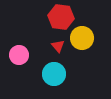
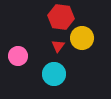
red triangle: rotated 16 degrees clockwise
pink circle: moved 1 px left, 1 px down
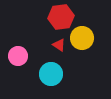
red hexagon: rotated 15 degrees counterclockwise
red triangle: moved 1 px right, 1 px up; rotated 32 degrees counterclockwise
cyan circle: moved 3 px left
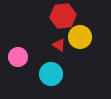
red hexagon: moved 2 px right, 1 px up
yellow circle: moved 2 px left, 1 px up
pink circle: moved 1 px down
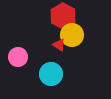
red hexagon: rotated 25 degrees counterclockwise
yellow circle: moved 8 px left, 2 px up
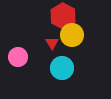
red triangle: moved 7 px left, 2 px up; rotated 24 degrees clockwise
cyan circle: moved 11 px right, 6 px up
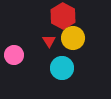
yellow circle: moved 1 px right, 3 px down
red triangle: moved 3 px left, 2 px up
pink circle: moved 4 px left, 2 px up
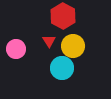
yellow circle: moved 8 px down
pink circle: moved 2 px right, 6 px up
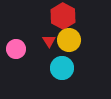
yellow circle: moved 4 px left, 6 px up
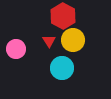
yellow circle: moved 4 px right
